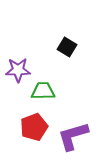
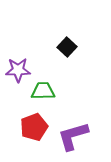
black square: rotated 12 degrees clockwise
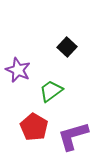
purple star: rotated 25 degrees clockwise
green trapezoid: moved 8 px right; rotated 35 degrees counterclockwise
red pentagon: rotated 20 degrees counterclockwise
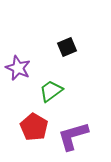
black square: rotated 24 degrees clockwise
purple star: moved 2 px up
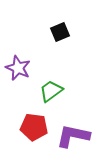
black square: moved 7 px left, 15 px up
red pentagon: rotated 24 degrees counterclockwise
purple L-shape: rotated 28 degrees clockwise
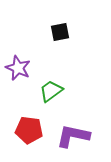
black square: rotated 12 degrees clockwise
red pentagon: moved 5 px left, 3 px down
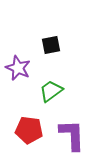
black square: moved 9 px left, 13 px down
purple L-shape: moved 1 px left, 1 px up; rotated 76 degrees clockwise
